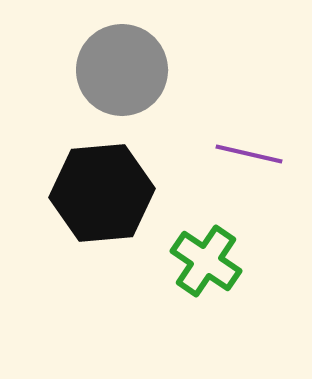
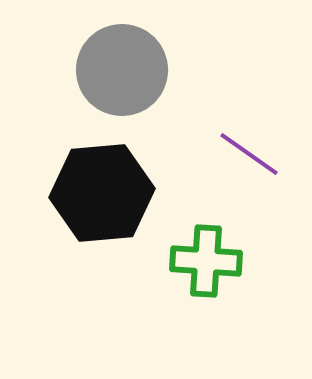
purple line: rotated 22 degrees clockwise
green cross: rotated 30 degrees counterclockwise
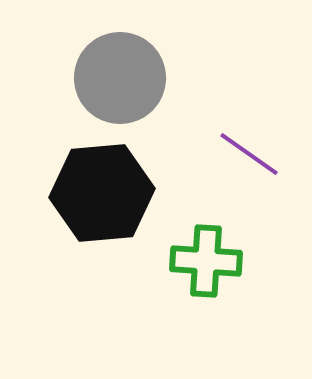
gray circle: moved 2 px left, 8 px down
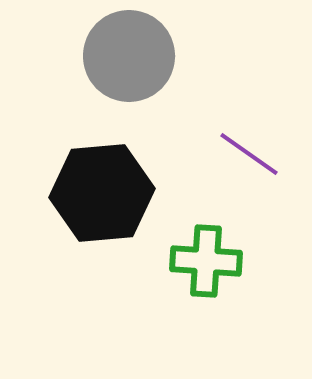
gray circle: moved 9 px right, 22 px up
